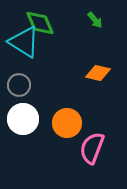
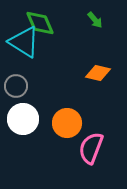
gray circle: moved 3 px left, 1 px down
pink semicircle: moved 1 px left
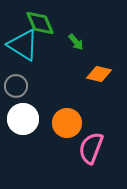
green arrow: moved 19 px left, 22 px down
cyan triangle: moved 1 px left, 3 px down
orange diamond: moved 1 px right, 1 px down
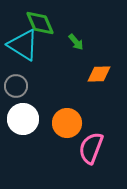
orange diamond: rotated 15 degrees counterclockwise
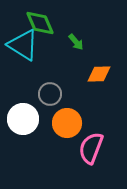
gray circle: moved 34 px right, 8 px down
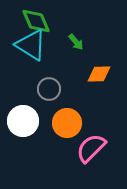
green diamond: moved 4 px left, 2 px up
cyan triangle: moved 8 px right
gray circle: moved 1 px left, 5 px up
white circle: moved 2 px down
pink semicircle: rotated 24 degrees clockwise
